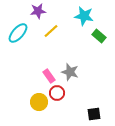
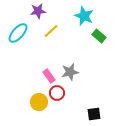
cyan star: rotated 12 degrees clockwise
gray star: rotated 30 degrees counterclockwise
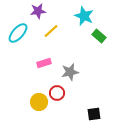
pink rectangle: moved 5 px left, 13 px up; rotated 72 degrees counterclockwise
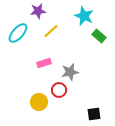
red circle: moved 2 px right, 3 px up
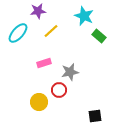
black square: moved 1 px right, 2 px down
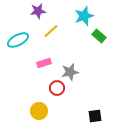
cyan star: rotated 30 degrees clockwise
cyan ellipse: moved 7 px down; rotated 20 degrees clockwise
red circle: moved 2 px left, 2 px up
yellow circle: moved 9 px down
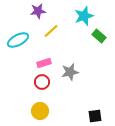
red circle: moved 15 px left, 6 px up
yellow circle: moved 1 px right
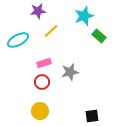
black square: moved 3 px left
